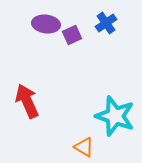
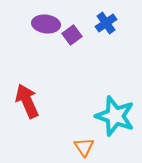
purple square: rotated 12 degrees counterclockwise
orange triangle: rotated 25 degrees clockwise
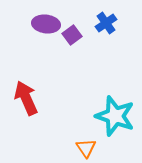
red arrow: moved 1 px left, 3 px up
orange triangle: moved 2 px right, 1 px down
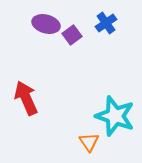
purple ellipse: rotated 8 degrees clockwise
orange triangle: moved 3 px right, 6 px up
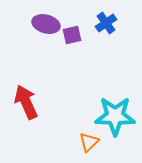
purple square: rotated 24 degrees clockwise
red arrow: moved 4 px down
cyan star: rotated 18 degrees counterclockwise
orange triangle: rotated 20 degrees clockwise
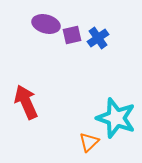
blue cross: moved 8 px left, 15 px down
cyan star: moved 1 px right, 2 px down; rotated 18 degrees clockwise
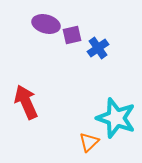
blue cross: moved 10 px down
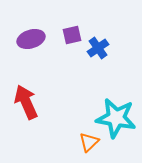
purple ellipse: moved 15 px left, 15 px down; rotated 32 degrees counterclockwise
cyan star: rotated 9 degrees counterclockwise
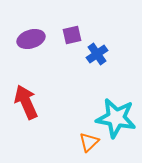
blue cross: moved 1 px left, 6 px down
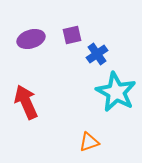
cyan star: moved 26 px up; rotated 18 degrees clockwise
orange triangle: rotated 25 degrees clockwise
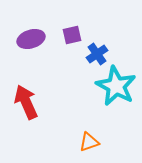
cyan star: moved 6 px up
